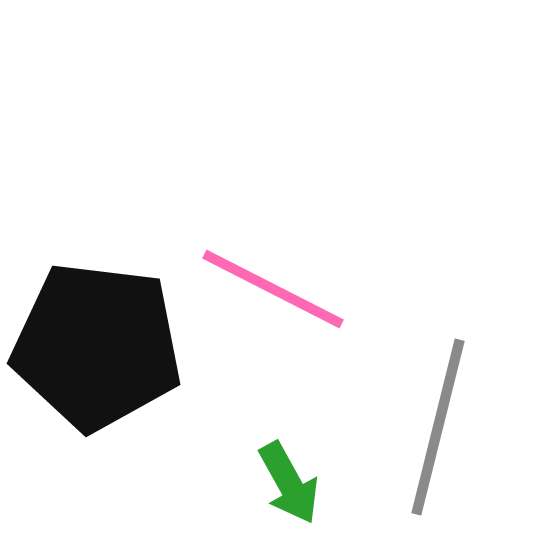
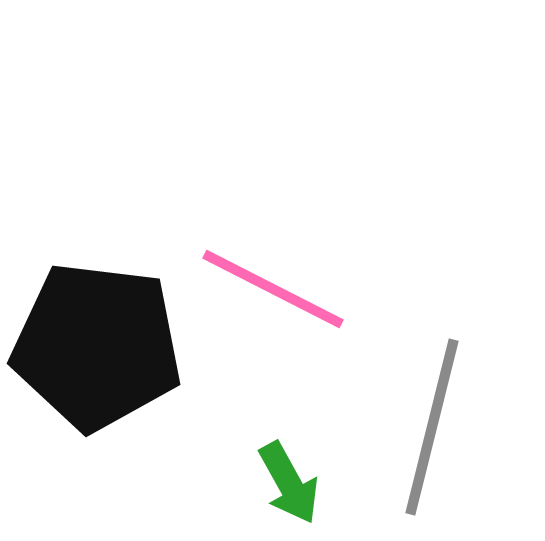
gray line: moved 6 px left
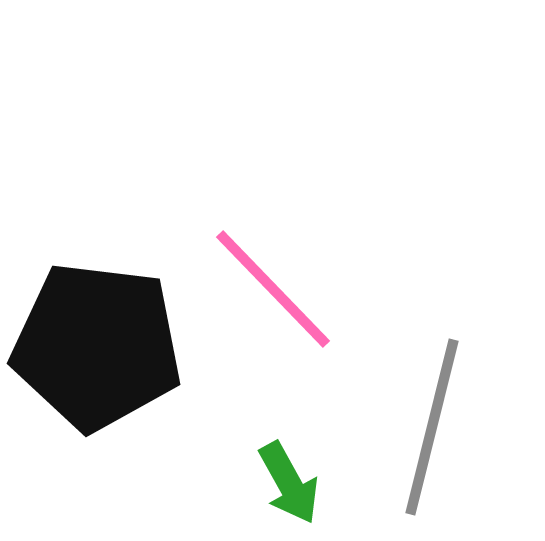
pink line: rotated 19 degrees clockwise
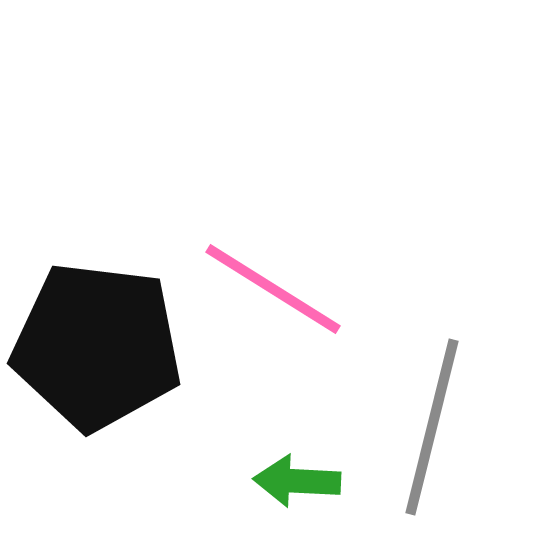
pink line: rotated 14 degrees counterclockwise
green arrow: moved 8 px right, 2 px up; rotated 122 degrees clockwise
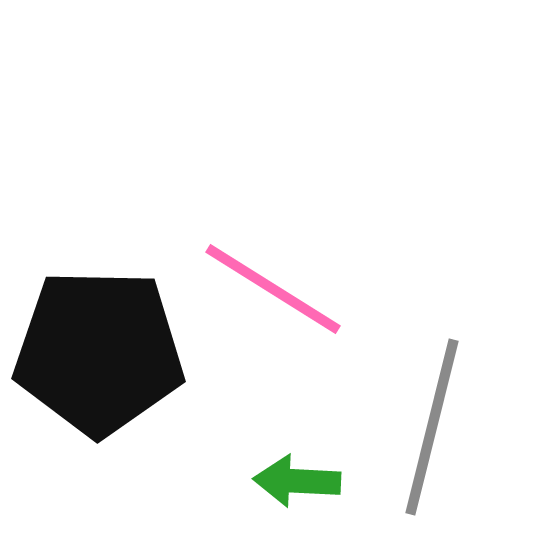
black pentagon: moved 2 px right, 6 px down; rotated 6 degrees counterclockwise
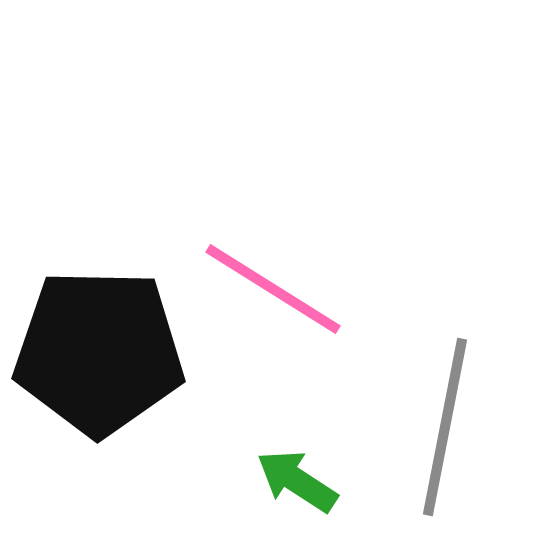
gray line: moved 13 px right; rotated 3 degrees counterclockwise
green arrow: rotated 30 degrees clockwise
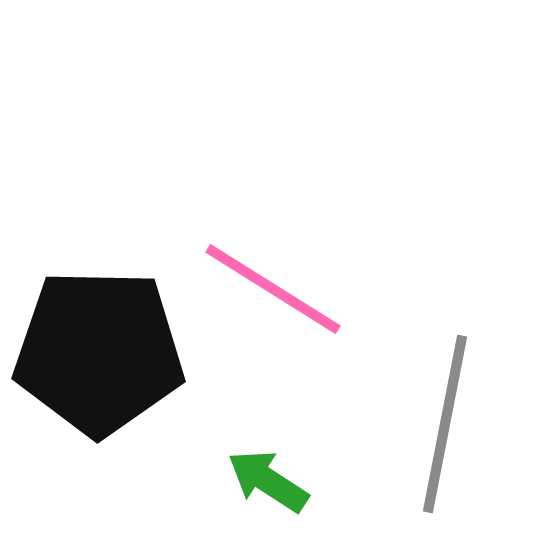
gray line: moved 3 px up
green arrow: moved 29 px left
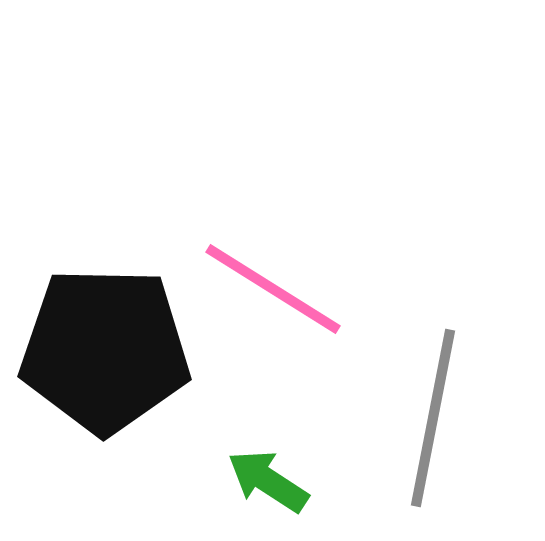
black pentagon: moved 6 px right, 2 px up
gray line: moved 12 px left, 6 px up
